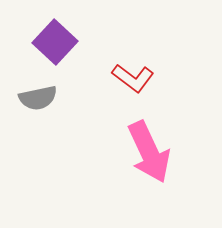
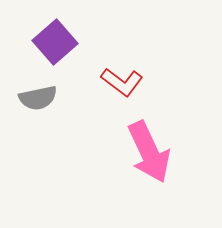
purple square: rotated 6 degrees clockwise
red L-shape: moved 11 px left, 4 px down
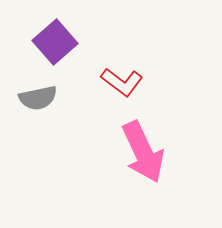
pink arrow: moved 6 px left
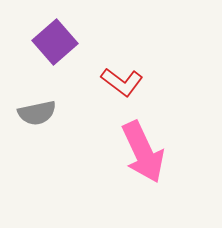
gray semicircle: moved 1 px left, 15 px down
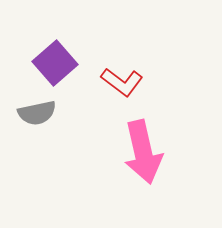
purple square: moved 21 px down
pink arrow: rotated 12 degrees clockwise
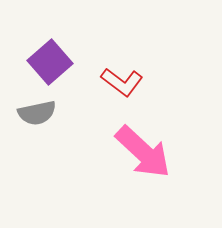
purple square: moved 5 px left, 1 px up
pink arrow: rotated 34 degrees counterclockwise
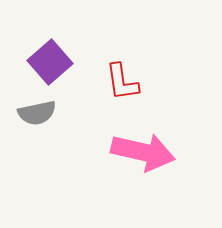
red L-shape: rotated 45 degrees clockwise
pink arrow: rotated 30 degrees counterclockwise
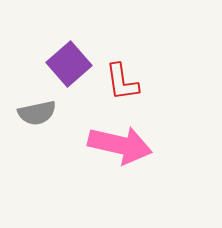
purple square: moved 19 px right, 2 px down
pink arrow: moved 23 px left, 7 px up
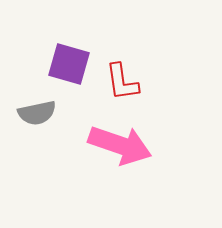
purple square: rotated 33 degrees counterclockwise
pink arrow: rotated 6 degrees clockwise
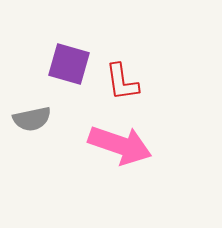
gray semicircle: moved 5 px left, 6 px down
